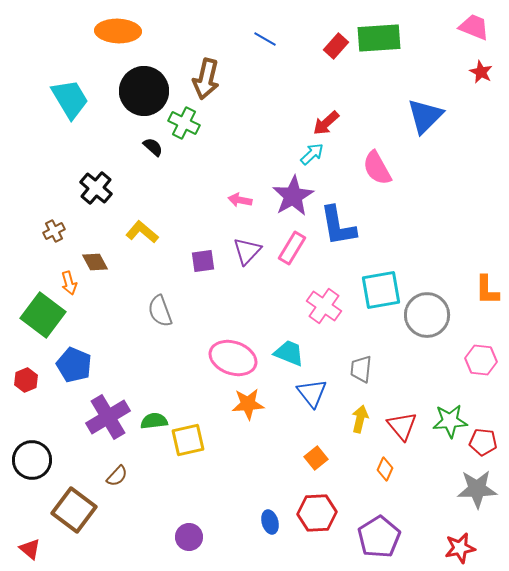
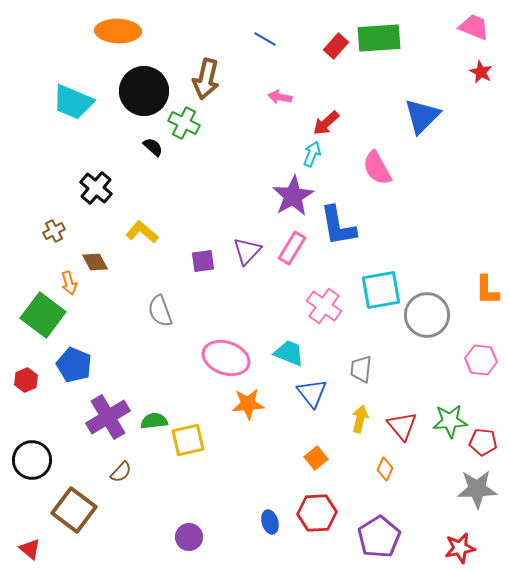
cyan trapezoid at (70, 99): moved 3 px right, 3 px down; rotated 144 degrees clockwise
blue triangle at (425, 116): moved 3 px left
cyan arrow at (312, 154): rotated 25 degrees counterclockwise
pink arrow at (240, 200): moved 40 px right, 103 px up
pink ellipse at (233, 358): moved 7 px left
brown semicircle at (117, 476): moved 4 px right, 4 px up
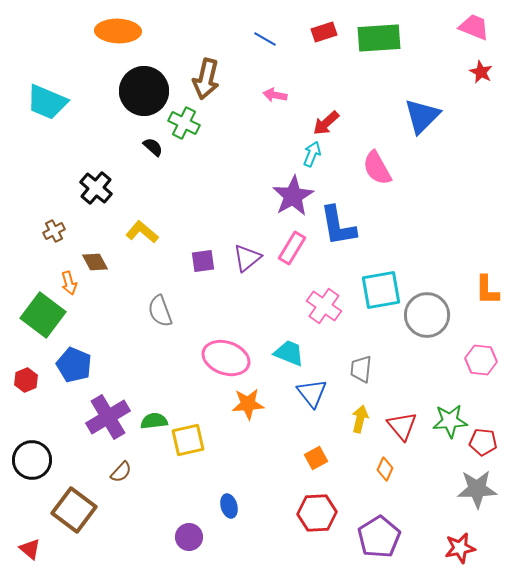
red rectangle at (336, 46): moved 12 px left, 14 px up; rotated 30 degrees clockwise
pink arrow at (280, 97): moved 5 px left, 2 px up
cyan trapezoid at (73, 102): moved 26 px left
purple triangle at (247, 251): moved 7 px down; rotated 8 degrees clockwise
orange square at (316, 458): rotated 10 degrees clockwise
blue ellipse at (270, 522): moved 41 px left, 16 px up
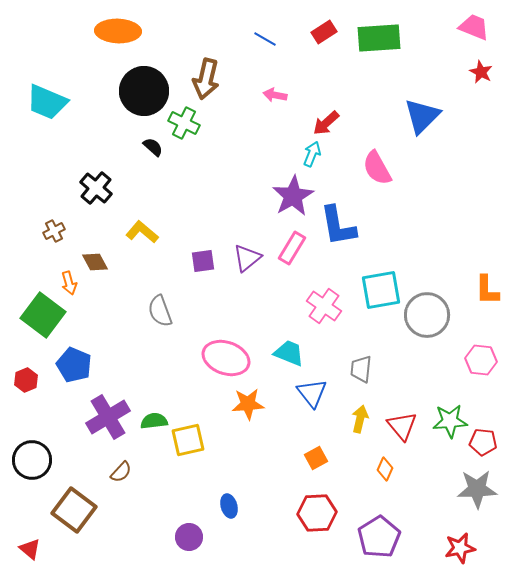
red rectangle at (324, 32): rotated 15 degrees counterclockwise
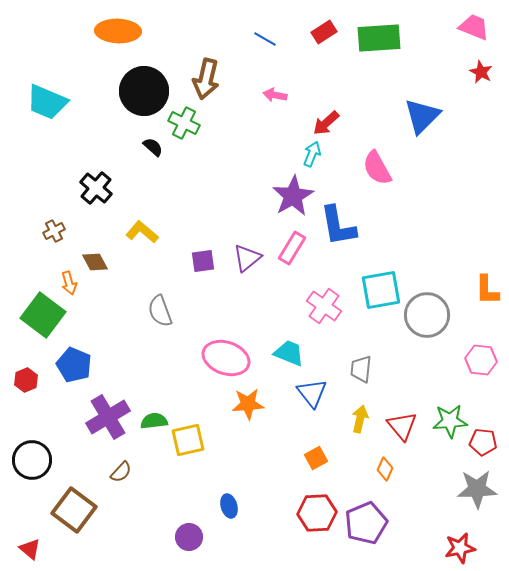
purple pentagon at (379, 537): moved 13 px left, 14 px up; rotated 9 degrees clockwise
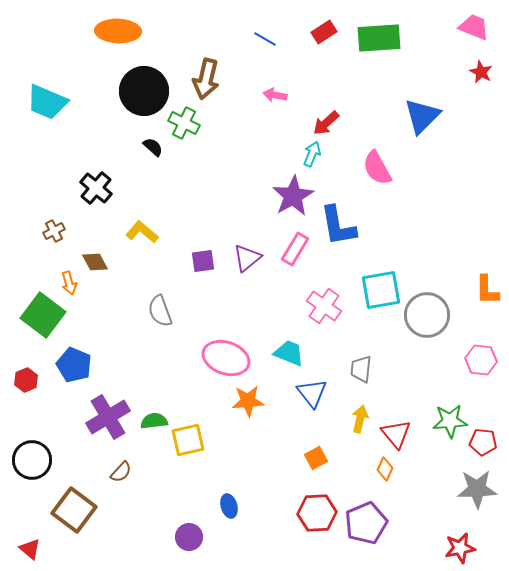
pink rectangle at (292, 248): moved 3 px right, 1 px down
orange star at (248, 404): moved 3 px up
red triangle at (402, 426): moved 6 px left, 8 px down
